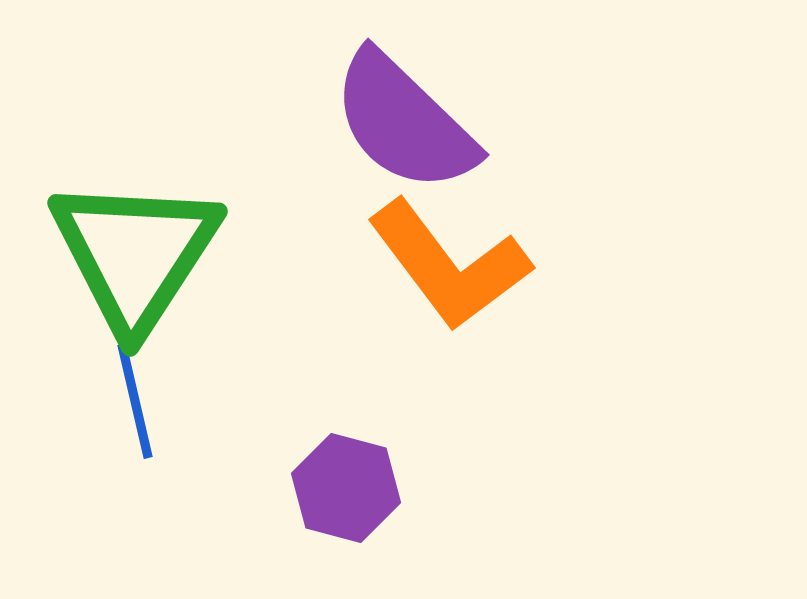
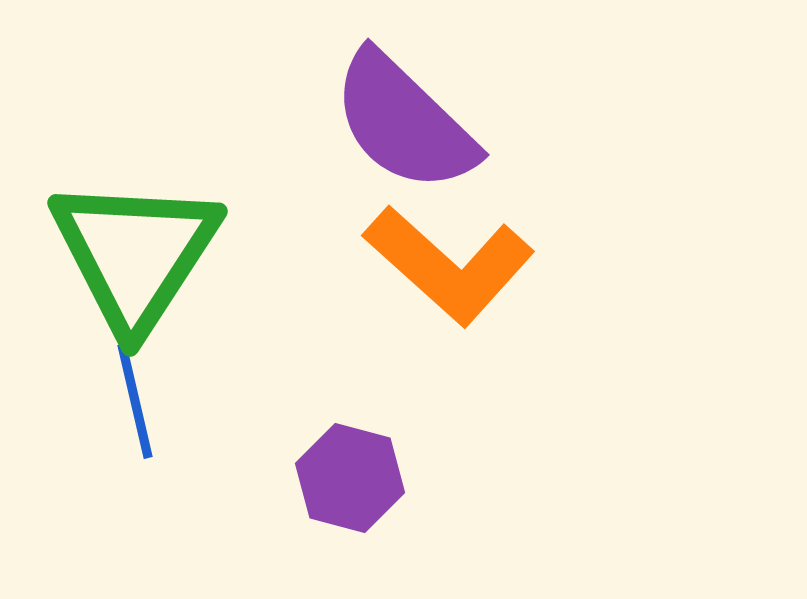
orange L-shape: rotated 11 degrees counterclockwise
purple hexagon: moved 4 px right, 10 px up
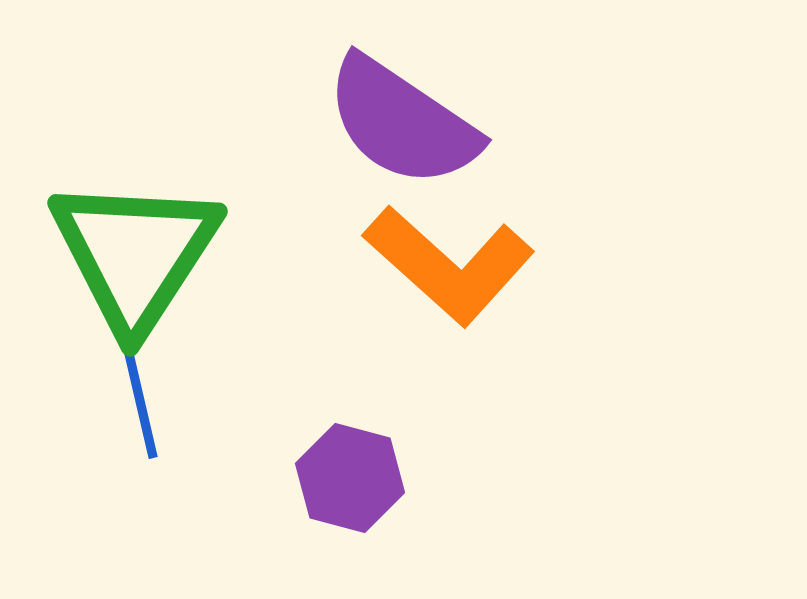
purple semicircle: moved 2 px left; rotated 10 degrees counterclockwise
blue line: moved 5 px right
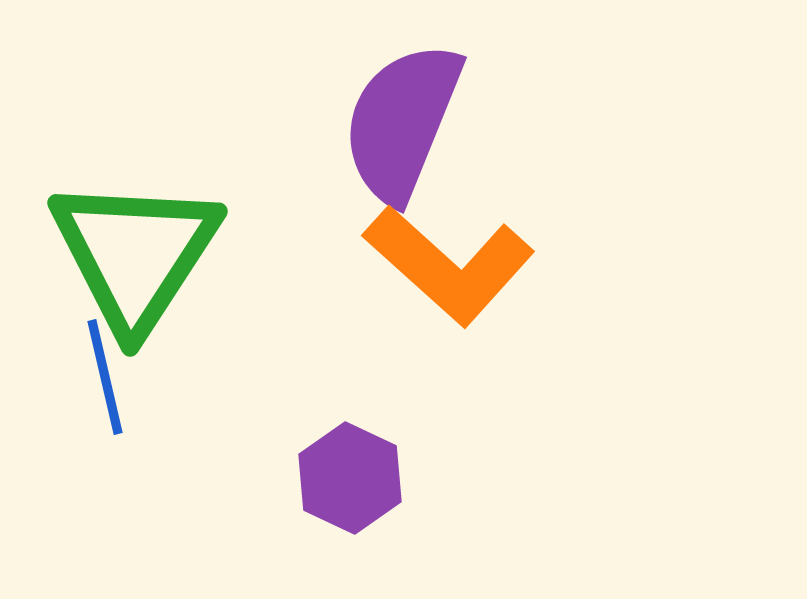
purple semicircle: rotated 78 degrees clockwise
blue line: moved 35 px left, 24 px up
purple hexagon: rotated 10 degrees clockwise
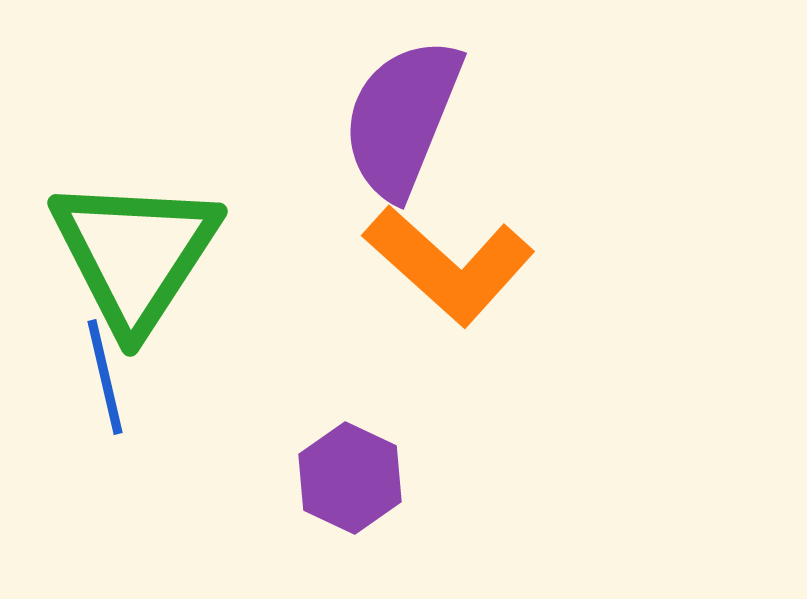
purple semicircle: moved 4 px up
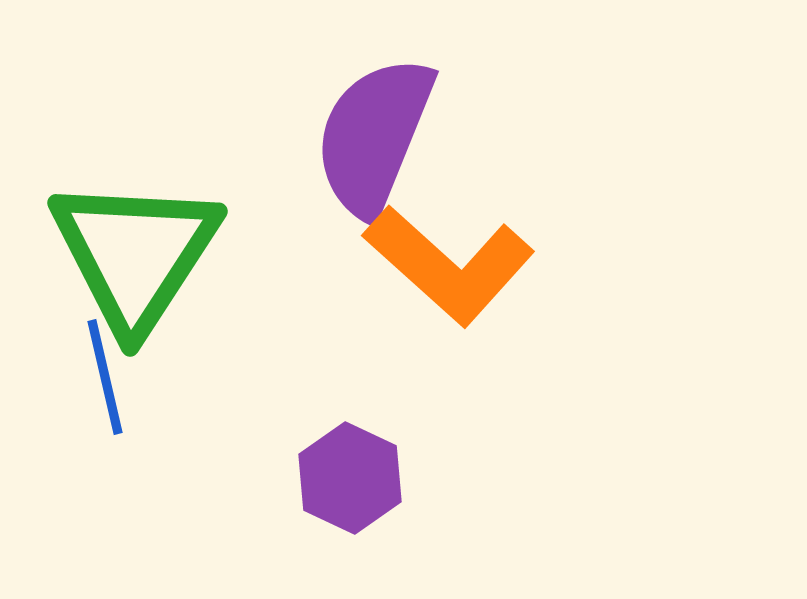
purple semicircle: moved 28 px left, 18 px down
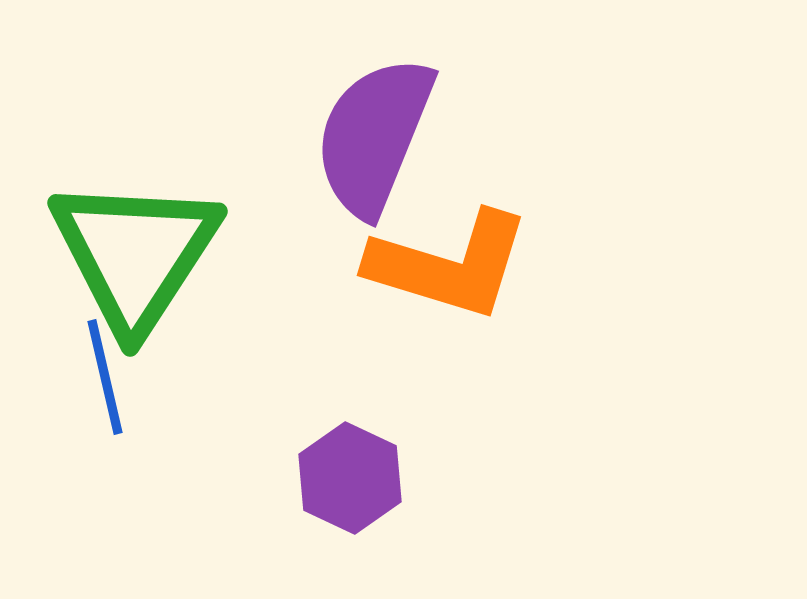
orange L-shape: rotated 25 degrees counterclockwise
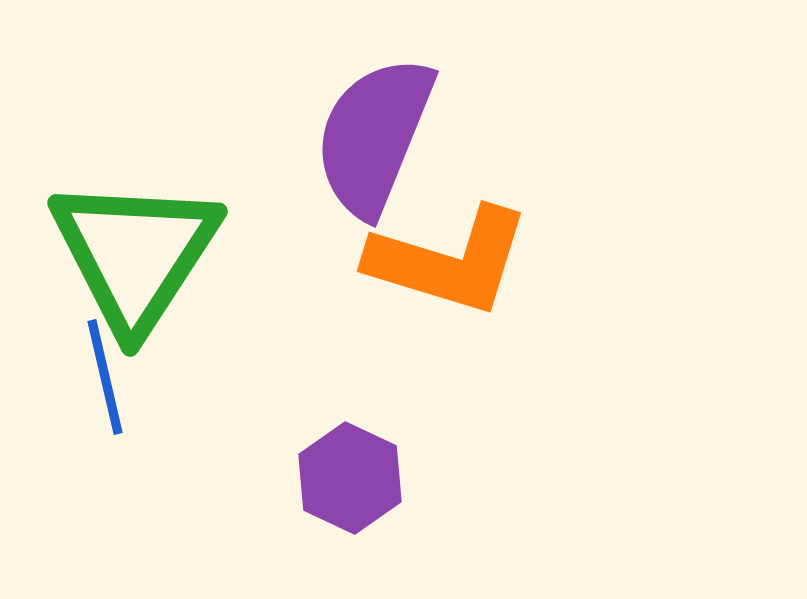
orange L-shape: moved 4 px up
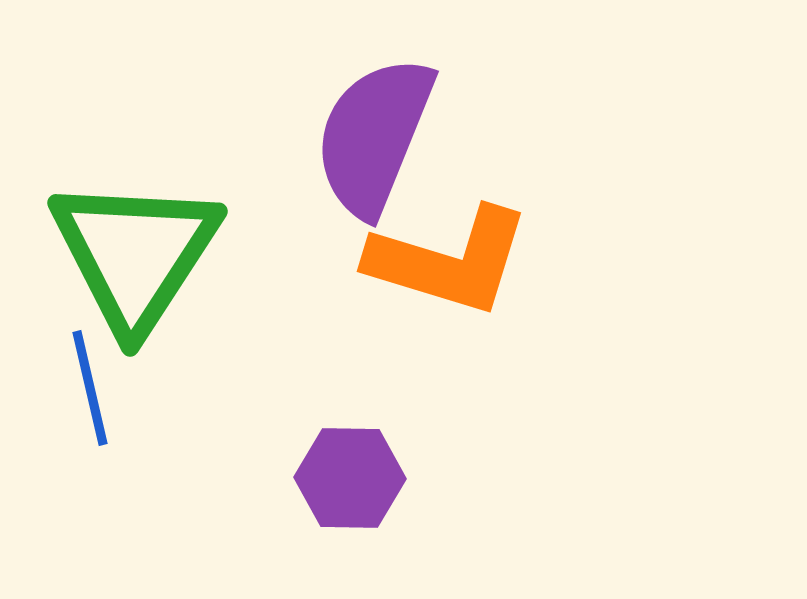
blue line: moved 15 px left, 11 px down
purple hexagon: rotated 24 degrees counterclockwise
